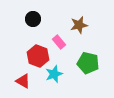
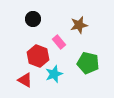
red triangle: moved 2 px right, 1 px up
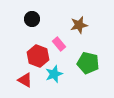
black circle: moved 1 px left
pink rectangle: moved 2 px down
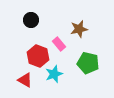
black circle: moved 1 px left, 1 px down
brown star: moved 4 px down
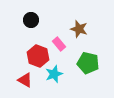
brown star: rotated 30 degrees clockwise
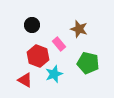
black circle: moved 1 px right, 5 px down
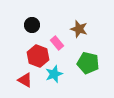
pink rectangle: moved 2 px left, 1 px up
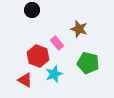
black circle: moved 15 px up
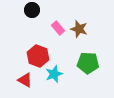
pink rectangle: moved 1 px right, 15 px up
green pentagon: rotated 10 degrees counterclockwise
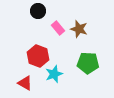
black circle: moved 6 px right, 1 px down
red triangle: moved 3 px down
